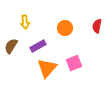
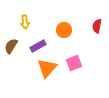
orange circle: moved 1 px left, 2 px down
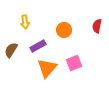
brown semicircle: moved 4 px down
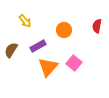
yellow arrow: moved 1 px up; rotated 32 degrees counterclockwise
pink square: rotated 28 degrees counterclockwise
orange triangle: moved 1 px right, 1 px up
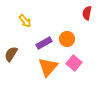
red semicircle: moved 10 px left, 13 px up
orange circle: moved 3 px right, 9 px down
purple rectangle: moved 6 px right, 3 px up
brown semicircle: moved 4 px down
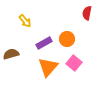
brown semicircle: rotated 42 degrees clockwise
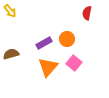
yellow arrow: moved 15 px left, 10 px up
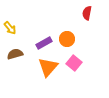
yellow arrow: moved 17 px down
brown semicircle: moved 4 px right
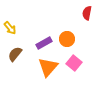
brown semicircle: rotated 35 degrees counterclockwise
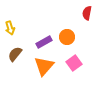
yellow arrow: rotated 24 degrees clockwise
orange circle: moved 2 px up
purple rectangle: moved 1 px up
pink square: rotated 14 degrees clockwise
orange triangle: moved 4 px left, 1 px up
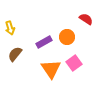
red semicircle: moved 1 px left, 6 px down; rotated 112 degrees clockwise
orange triangle: moved 7 px right, 3 px down; rotated 15 degrees counterclockwise
